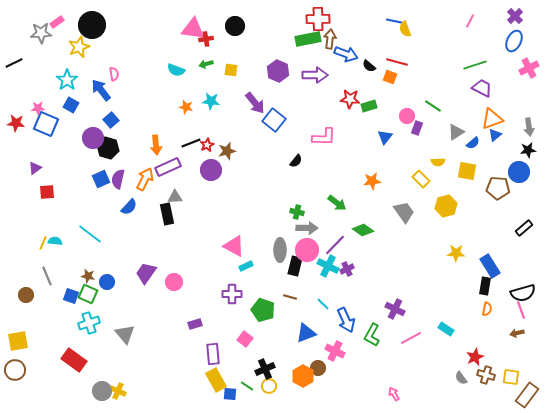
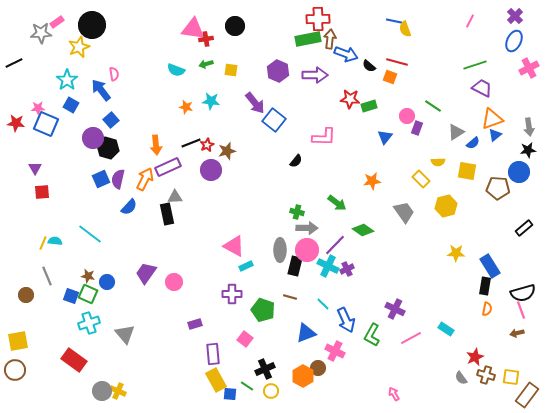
purple triangle at (35, 168): rotated 24 degrees counterclockwise
red square at (47, 192): moved 5 px left
yellow circle at (269, 386): moved 2 px right, 5 px down
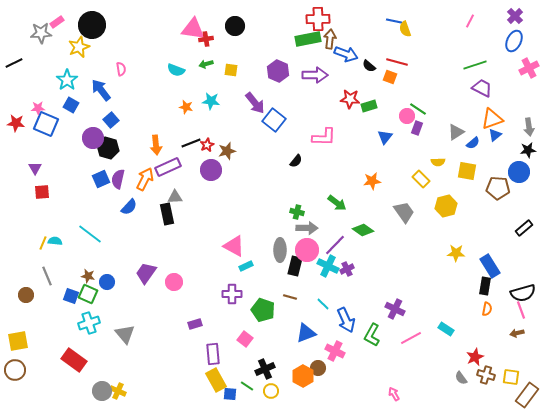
pink semicircle at (114, 74): moved 7 px right, 5 px up
green line at (433, 106): moved 15 px left, 3 px down
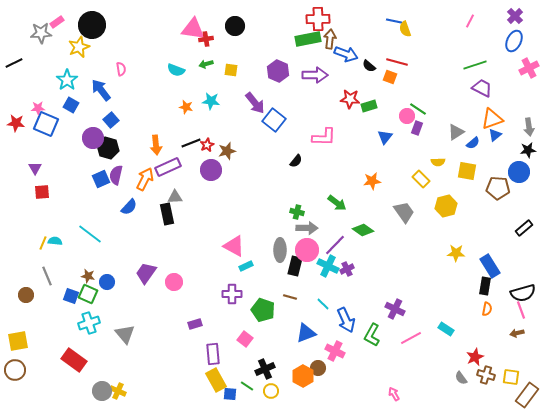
purple semicircle at (118, 179): moved 2 px left, 4 px up
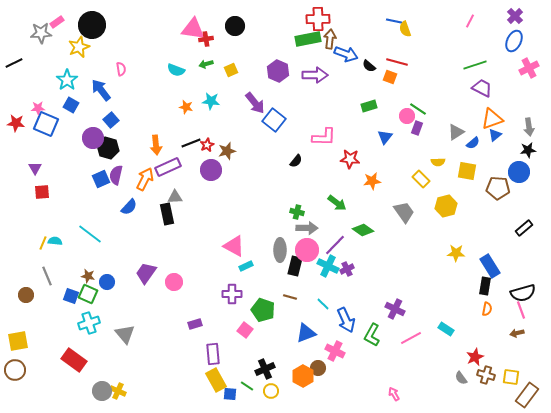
yellow square at (231, 70): rotated 32 degrees counterclockwise
red star at (350, 99): moved 60 px down
pink square at (245, 339): moved 9 px up
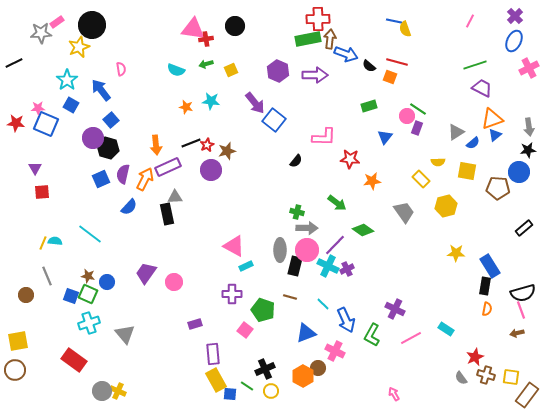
purple semicircle at (116, 175): moved 7 px right, 1 px up
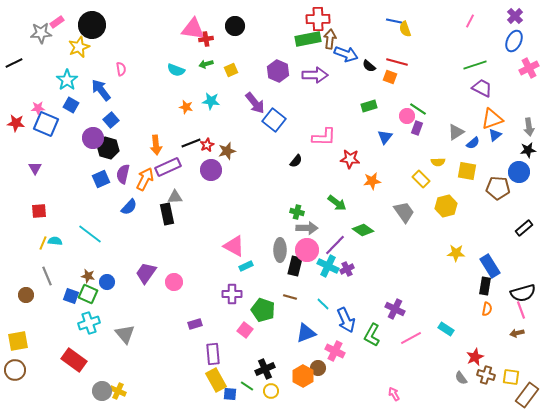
red square at (42, 192): moved 3 px left, 19 px down
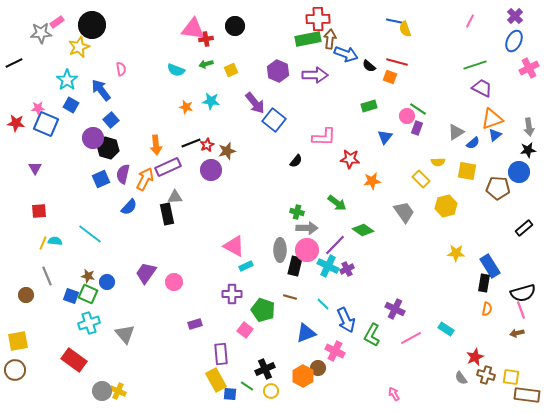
black rectangle at (485, 286): moved 1 px left, 3 px up
purple rectangle at (213, 354): moved 8 px right
brown rectangle at (527, 395): rotated 60 degrees clockwise
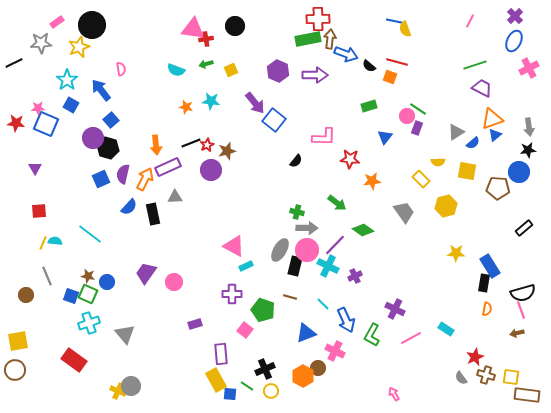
gray star at (41, 33): moved 10 px down
black rectangle at (167, 214): moved 14 px left
gray ellipse at (280, 250): rotated 30 degrees clockwise
purple cross at (347, 269): moved 8 px right, 7 px down
gray circle at (102, 391): moved 29 px right, 5 px up
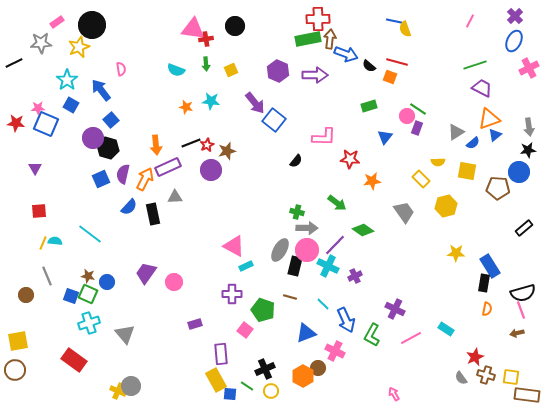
green arrow at (206, 64): rotated 80 degrees counterclockwise
orange triangle at (492, 119): moved 3 px left
